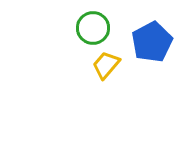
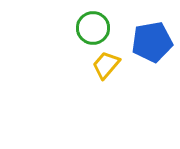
blue pentagon: rotated 18 degrees clockwise
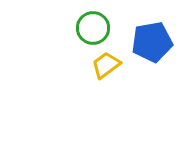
yellow trapezoid: rotated 12 degrees clockwise
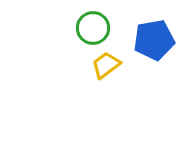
blue pentagon: moved 2 px right, 2 px up
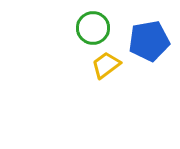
blue pentagon: moved 5 px left, 1 px down
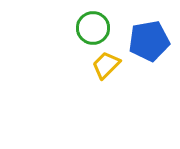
yellow trapezoid: rotated 8 degrees counterclockwise
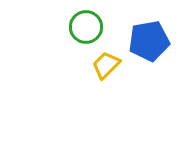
green circle: moved 7 px left, 1 px up
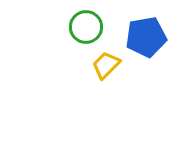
blue pentagon: moved 3 px left, 4 px up
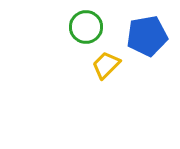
blue pentagon: moved 1 px right, 1 px up
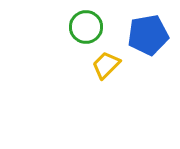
blue pentagon: moved 1 px right, 1 px up
